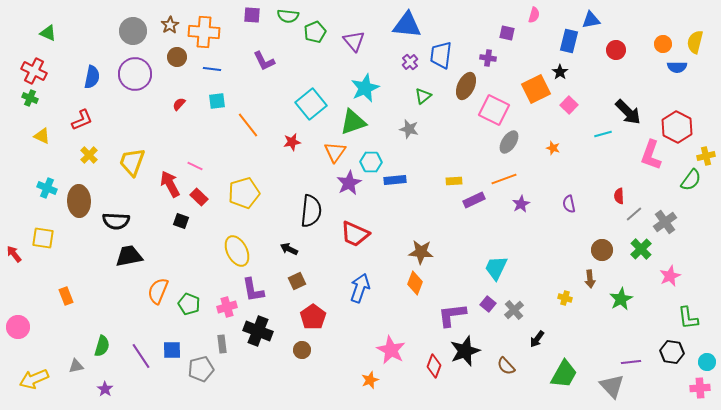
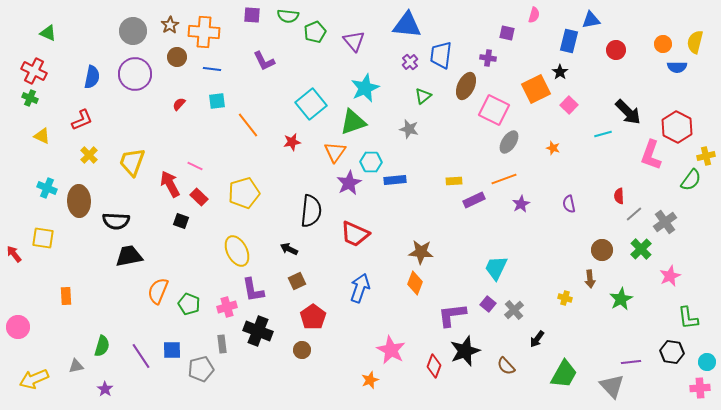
orange rectangle at (66, 296): rotated 18 degrees clockwise
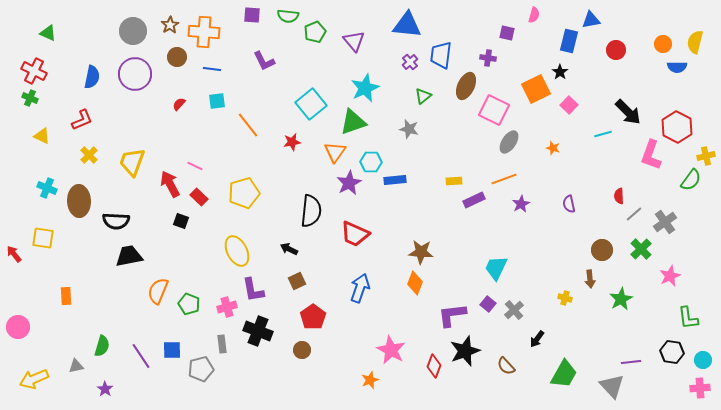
cyan circle at (707, 362): moved 4 px left, 2 px up
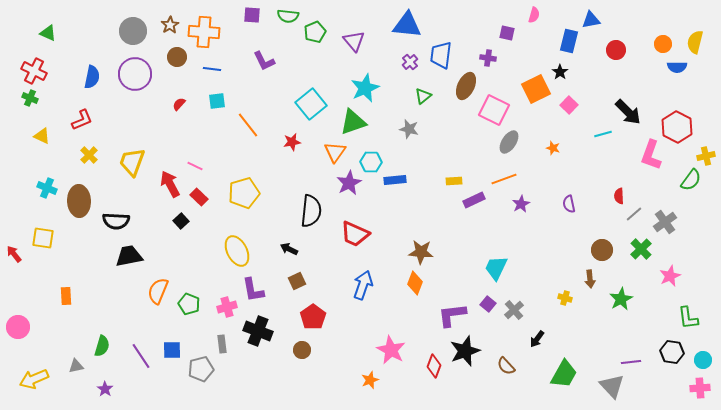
black square at (181, 221): rotated 28 degrees clockwise
blue arrow at (360, 288): moved 3 px right, 3 px up
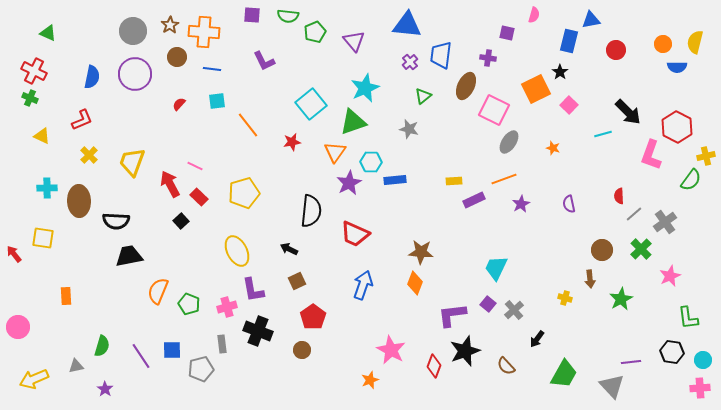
cyan cross at (47, 188): rotated 24 degrees counterclockwise
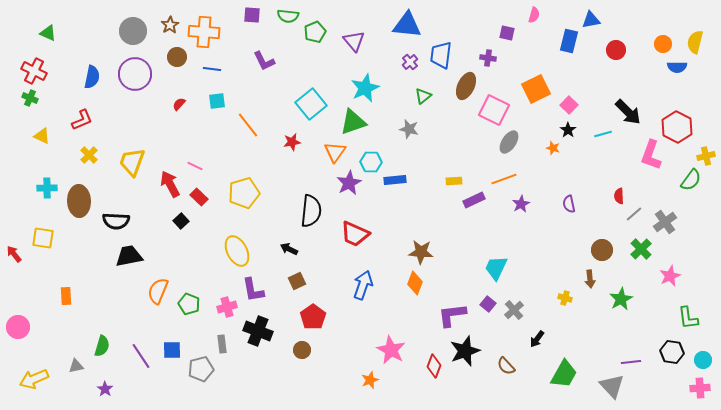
black star at (560, 72): moved 8 px right, 58 px down
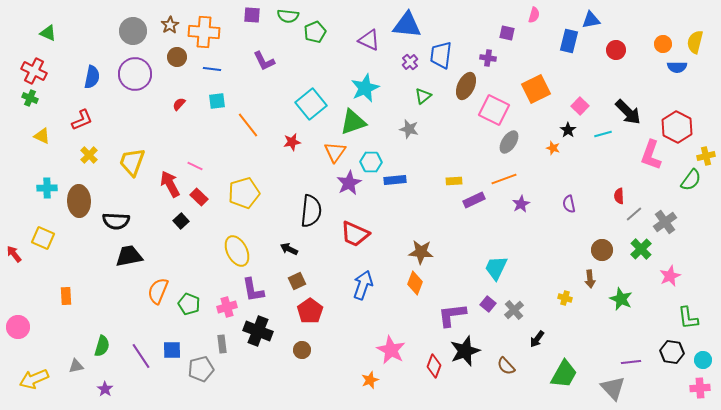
purple triangle at (354, 41): moved 15 px right, 1 px up; rotated 25 degrees counterclockwise
pink square at (569, 105): moved 11 px right, 1 px down
yellow square at (43, 238): rotated 15 degrees clockwise
green star at (621, 299): rotated 20 degrees counterclockwise
red pentagon at (313, 317): moved 3 px left, 6 px up
gray triangle at (612, 386): moved 1 px right, 2 px down
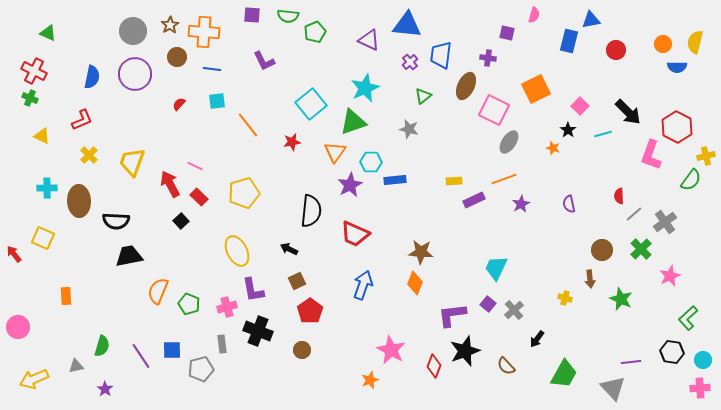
purple star at (349, 183): moved 1 px right, 2 px down
green L-shape at (688, 318): rotated 55 degrees clockwise
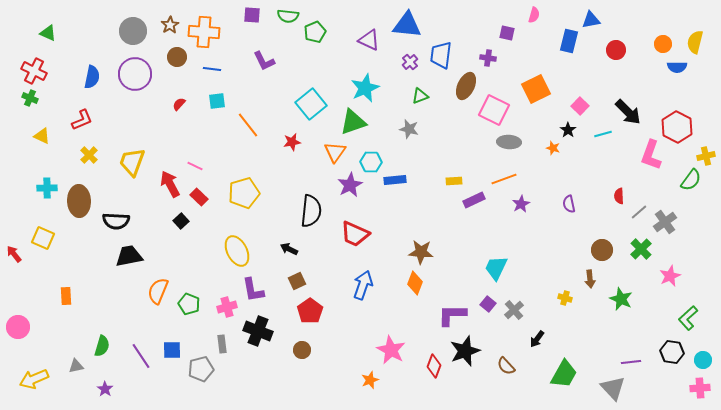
green triangle at (423, 96): moved 3 px left; rotated 18 degrees clockwise
gray ellipse at (509, 142): rotated 60 degrees clockwise
gray line at (634, 214): moved 5 px right, 2 px up
purple L-shape at (452, 315): rotated 8 degrees clockwise
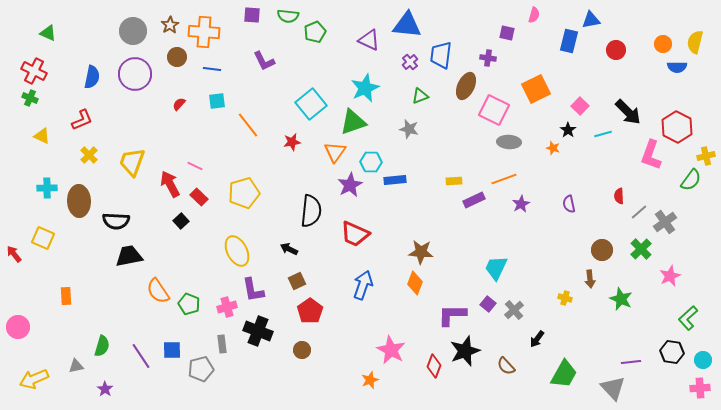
orange semicircle at (158, 291): rotated 56 degrees counterclockwise
